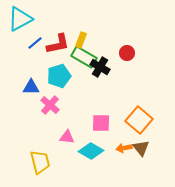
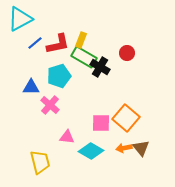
orange square: moved 13 px left, 2 px up
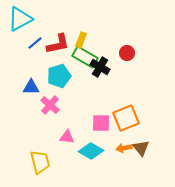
green rectangle: moved 1 px right
orange square: rotated 28 degrees clockwise
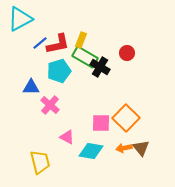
blue line: moved 5 px right
cyan pentagon: moved 5 px up
orange square: rotated 24 degrees counterclockwise
pink triangle: rotated 21 degrees clockwise
cyan diamond: rotated 20 degrees counterclockwise
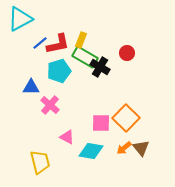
orange arrow: rotated 28 degrees counterclockwise
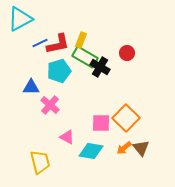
blue line: rotated 14 degrees clockwise
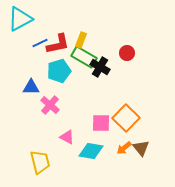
green rectangle: moved 1 px left
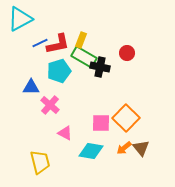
black cross: rotated 18 degrees counterclockwise
pink triangle: moved 2 px left, 4 px up
